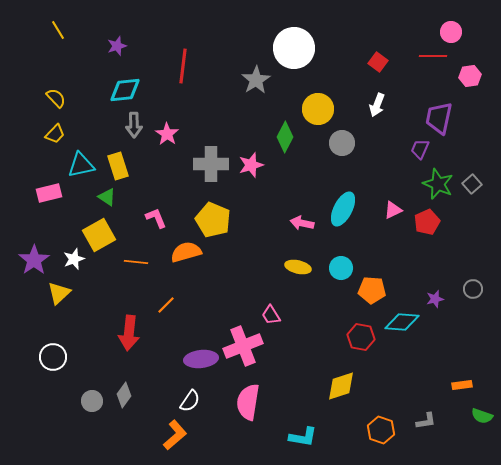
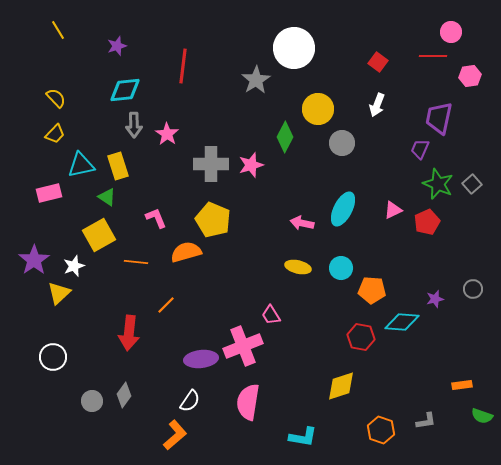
white star at (74, 259): moved 7 px down
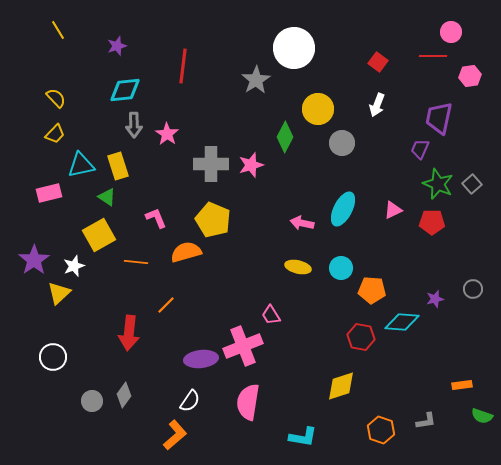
red pentagon at (427, 222): moved 5 px right; rotated 25 degrees clockwise
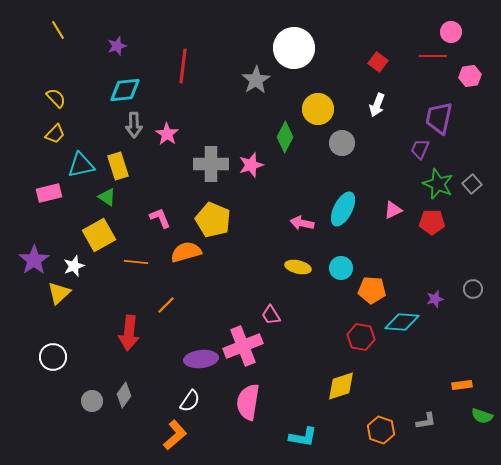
pink L-shape at (156, 218): moved 4 px right
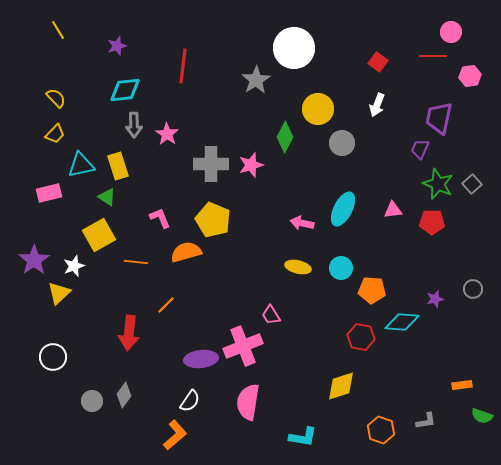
pink triangle at (393, 210): rotated 18 degrees clockwise
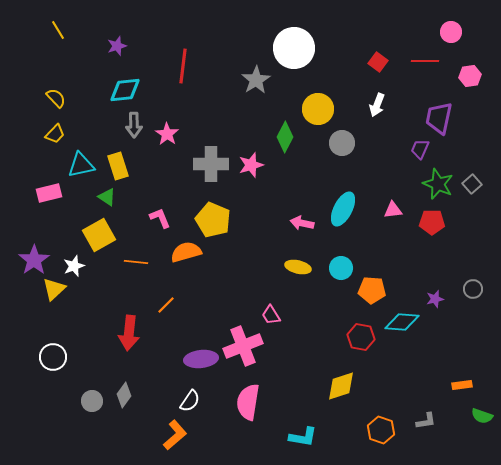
red line at (433, 56): moved 8 px left, 5 px down
yellow triangle at (59, 293): moved 5 px left, 4 px up
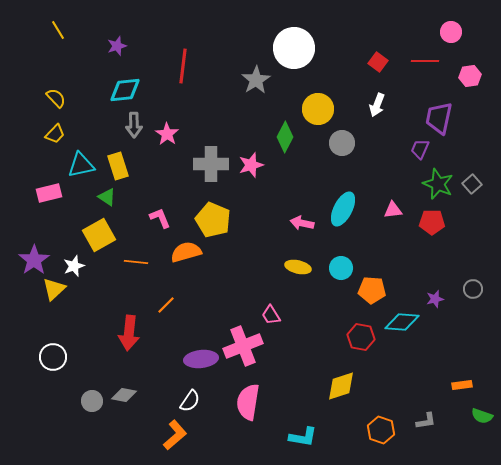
gray diamond at (124, 395): rotated 65 degrees clockwise
